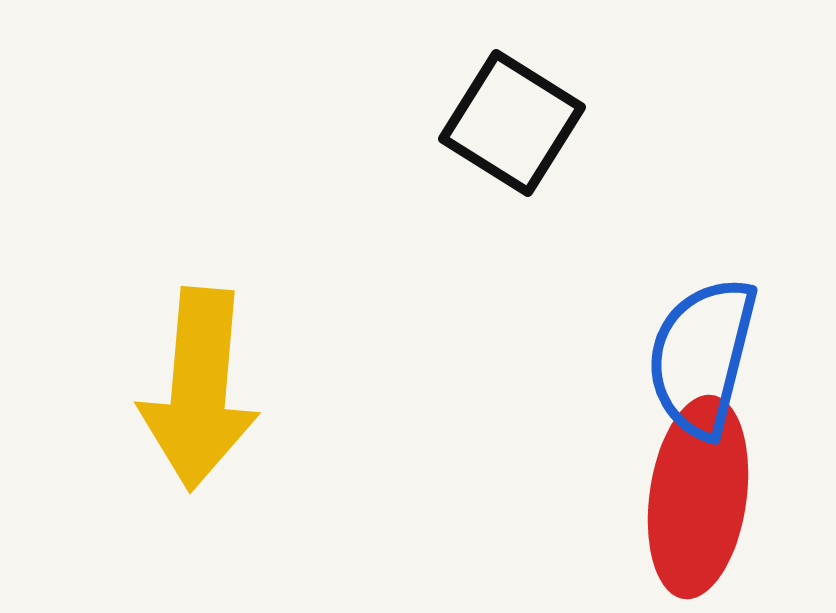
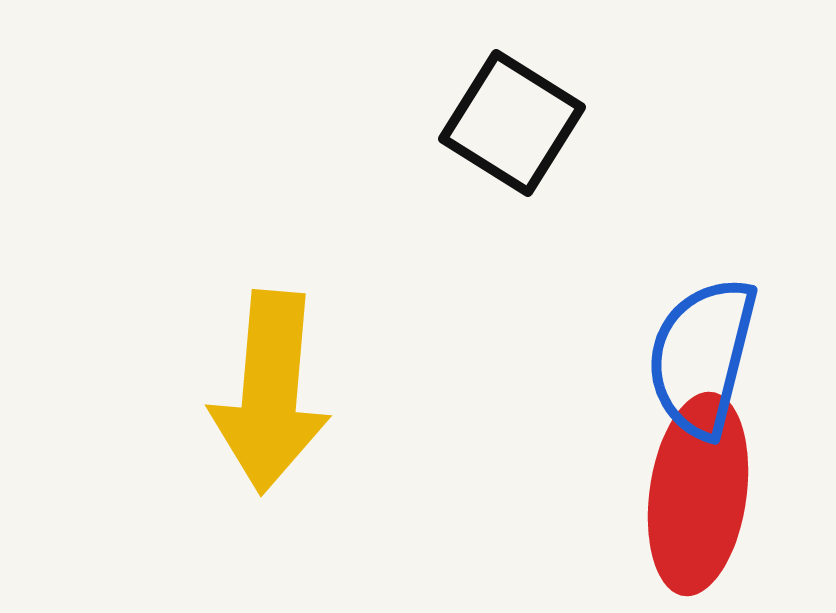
yellow arrow: moved 71 px right, 3 px down
red ellipse: moved 3 px up
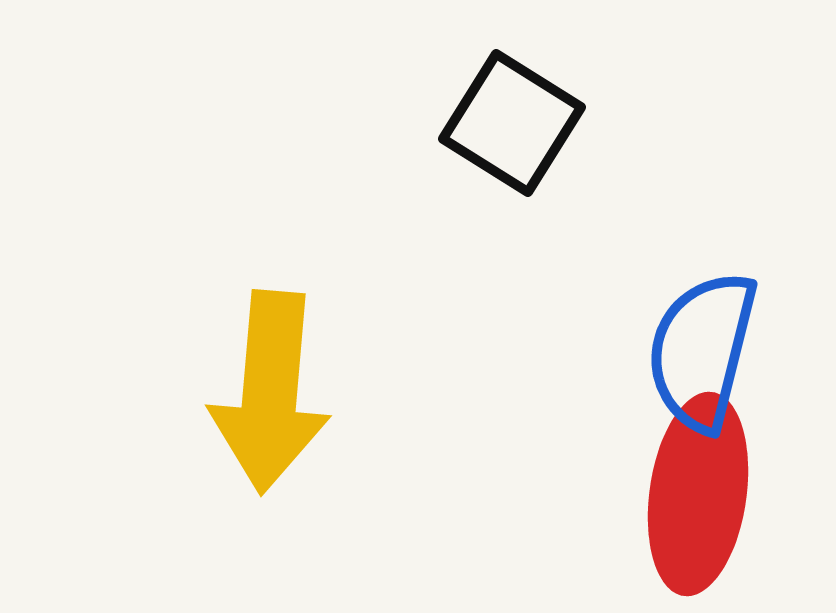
blue semicircle: moved 6 px up
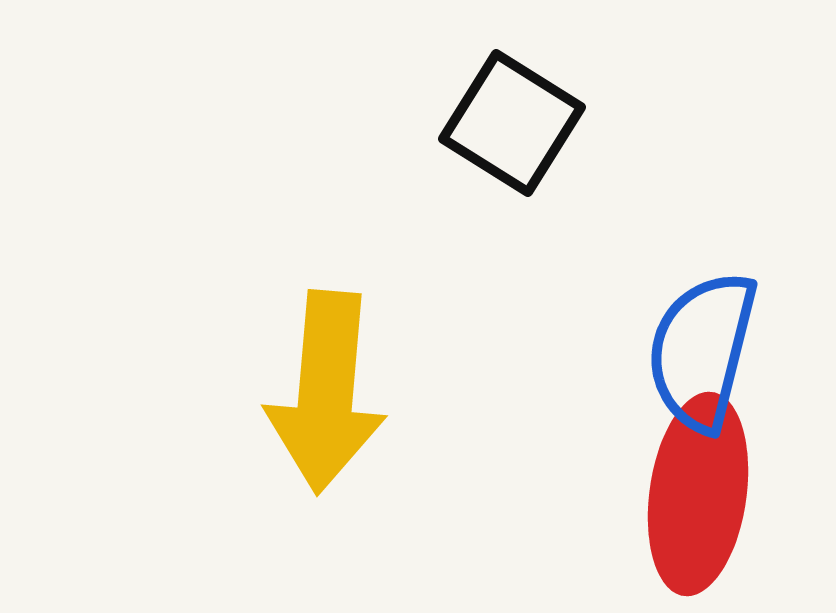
yellow arrow: moved 56 px right
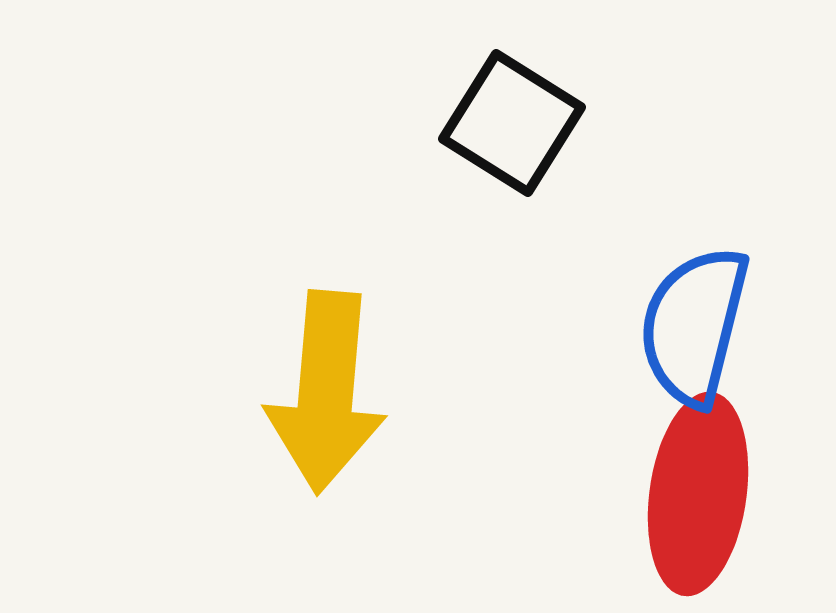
blue semicircle: moved 8 px left, 25 px up
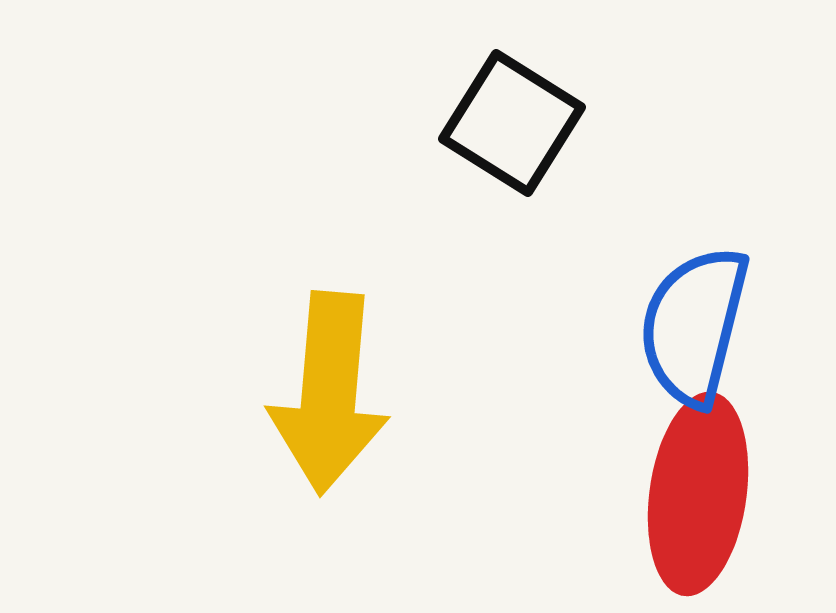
yellow arrow: moved 3 px right, 1 px down
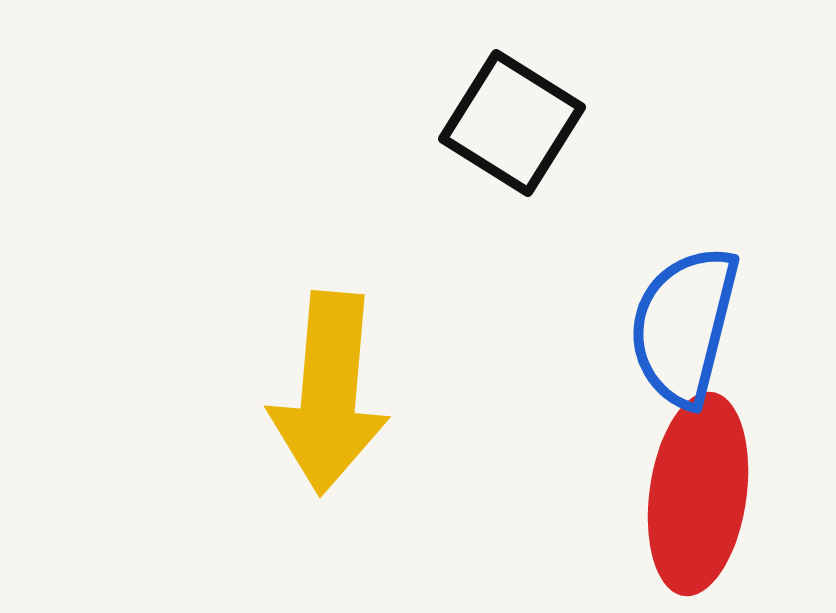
blue semicircle: moved 10 px left
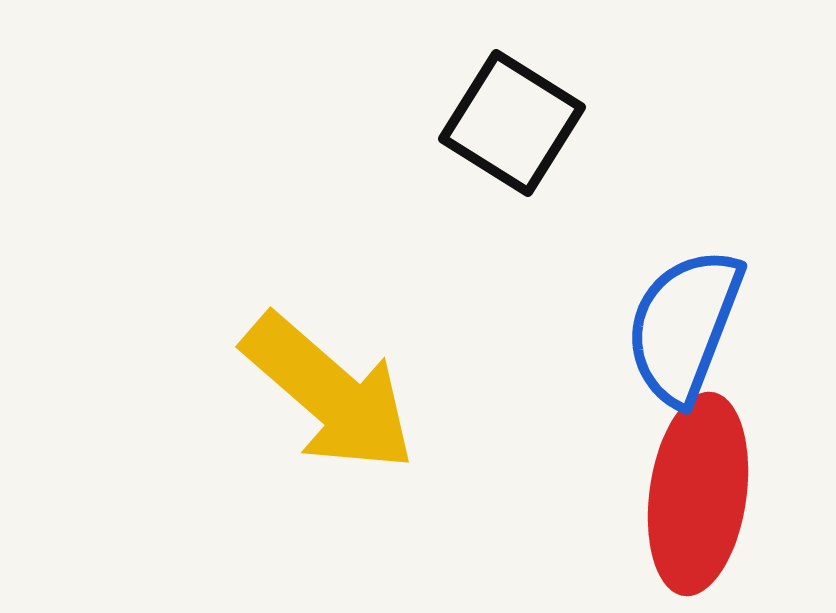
blue semicircle: rotated 7 degrees clockwise
yellow arrow: rotated 54 degrees counterclockwise
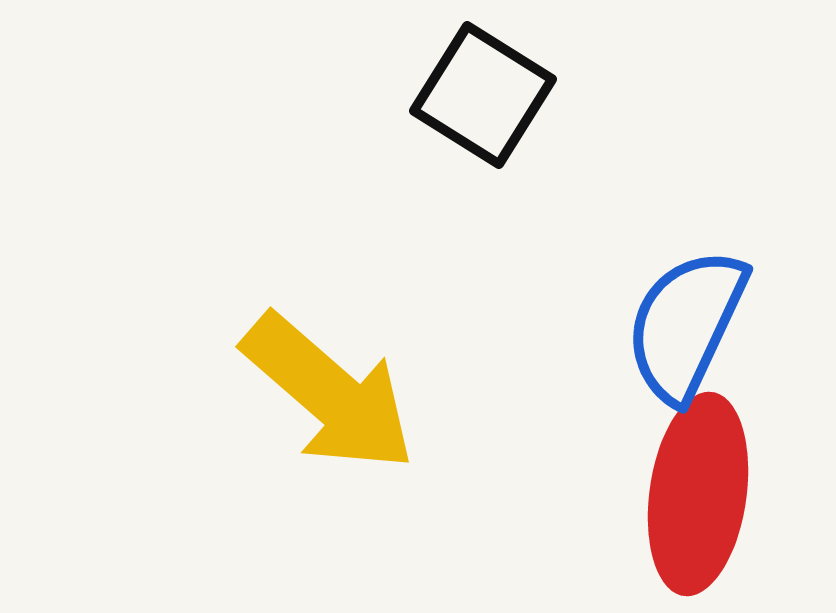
black square: moved 29 px left, 28 px up
blue semicircle: moved 2 px right, 1 px up; rotated 4 degrees clockwise
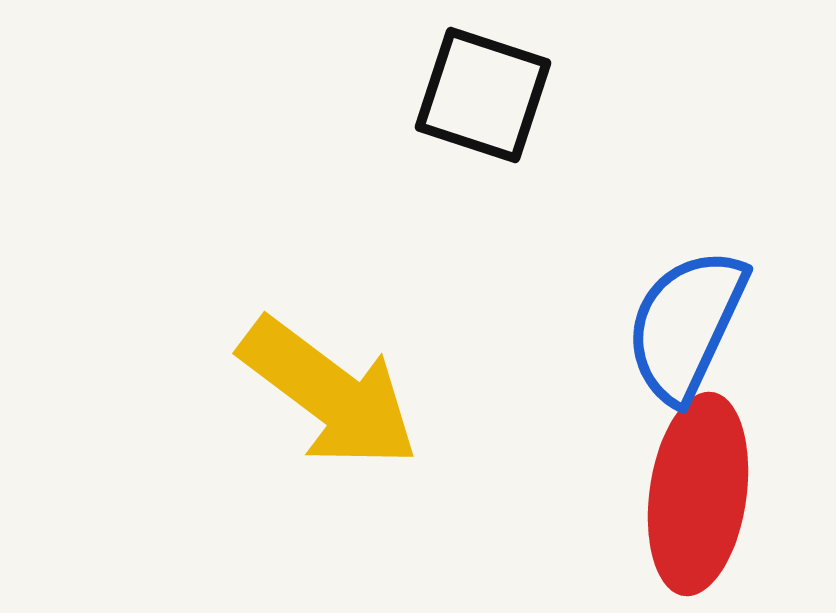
black square: rotated 14 degrees counterclockwise
yellow arrow: rotated 4 degrees counterclockwise
